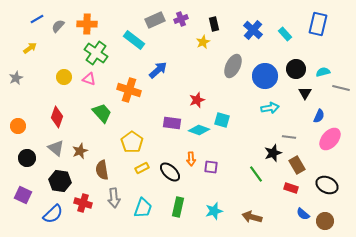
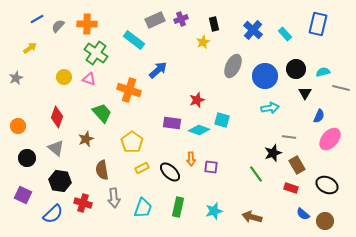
brown star at (80, 151): moved 6 px right, 12 px up
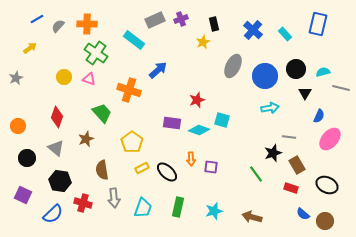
black ellipse at (170, 172): moved 3 px left
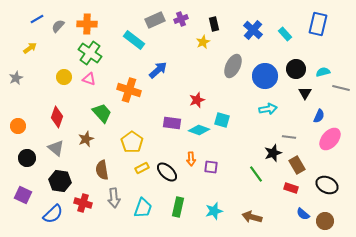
green cross at (96, 53): moved 6 px left
cyan arrow at (270, 108): moved 2 px left, 1 px down
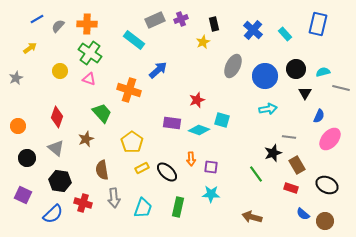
yellow circle at (64, 77): moved 4 px left, 6 px up
cyan star at (214, 211): moved 3 px left, 17 px up; rotated 18 degrees clockwise
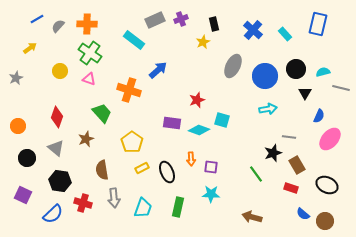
black ellipse at (167, 172): rotated 25 degrees clockwise
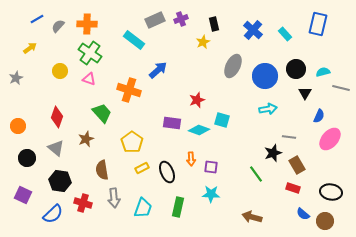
black ellipse at (327, 185): moved 4 px right, 7 px down; rotated 15 degrees counterclockwise
red rectangle at (291, 188): moved 2 px right
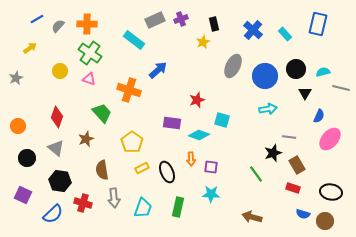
cyan diamond at (199, 130): moved 5 px down
blue semicircle at (303, 214): rotated 24 degrees counterclockwise
